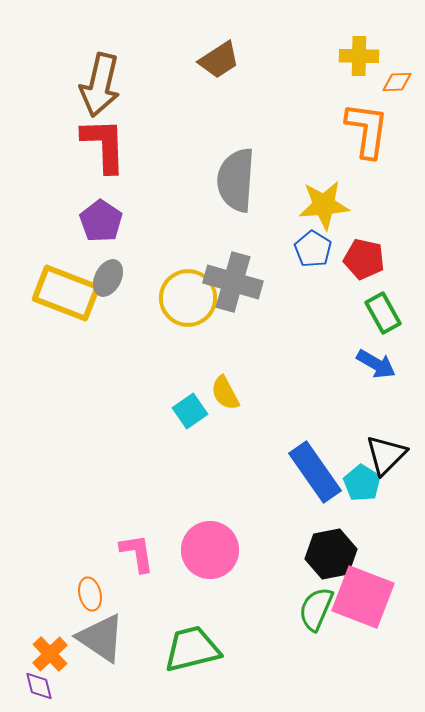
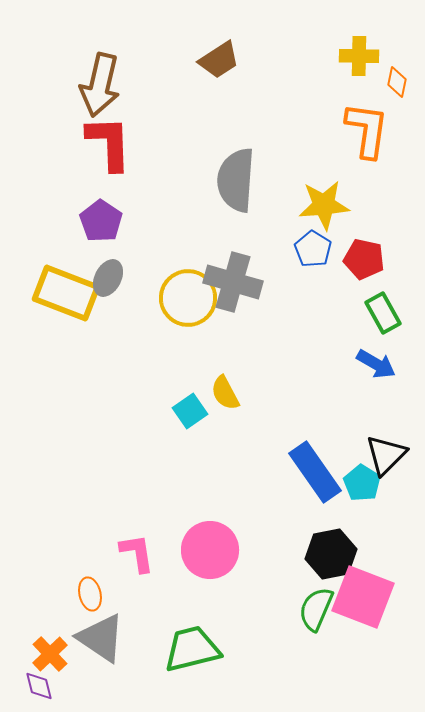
orange diamond: rotated 76 degrees counterclockwise
red L-shape: moved 5 px right, 2 px up
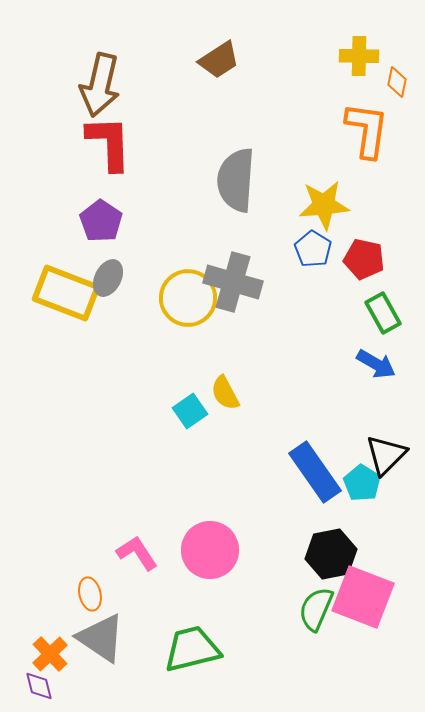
pink L-shape: rotated 24 degrees counterclockwise
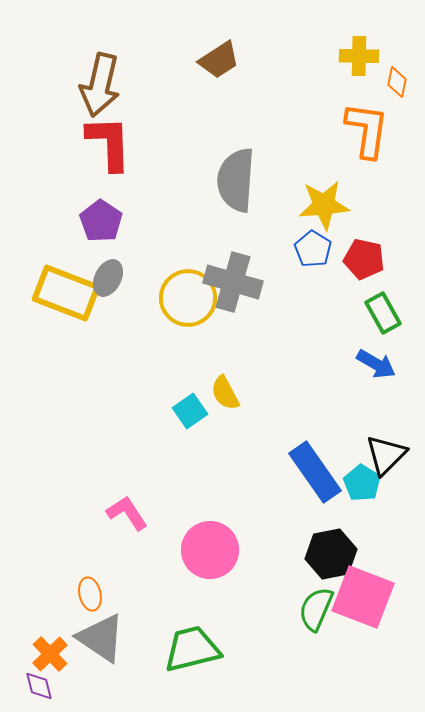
pink L-shape: moved 10 px left, 40 px up
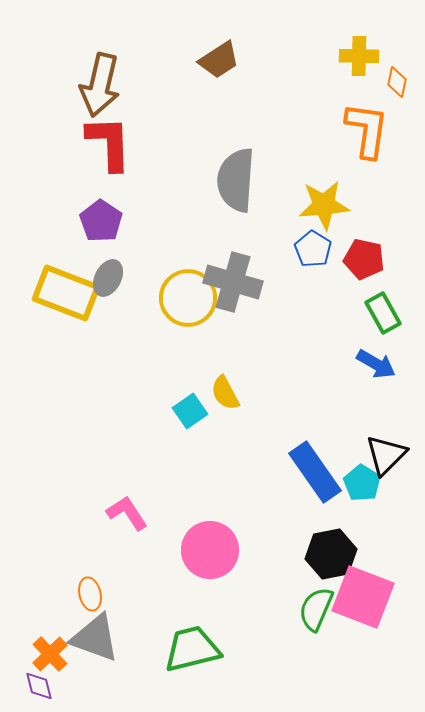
gray triangle: moved 6 px left; rotated 14 degrees counterclockwise
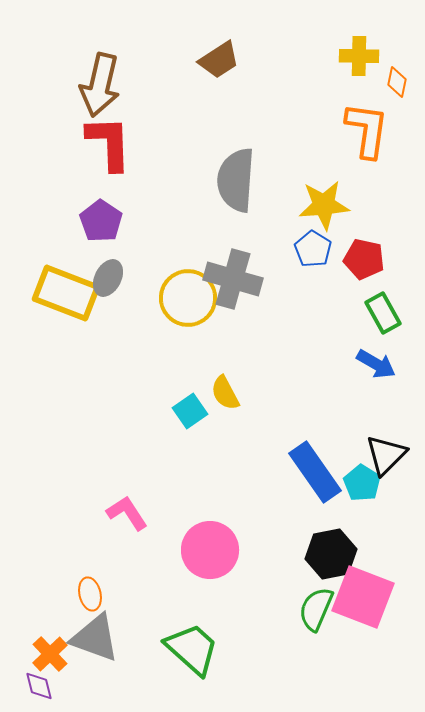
gray cross: moved 3 px up
green trapezoid: rotated 56 degrees clockwise
